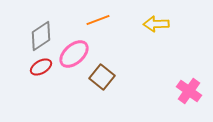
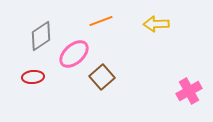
orange line: moved 3 px right, 1 px down
red ellipse: moved 8 px left, 10 px down; rotated 25 degrees clockwise
brown square: rotated 10 degrees clockwise
pink cross: rotated 25 degrees clockwise
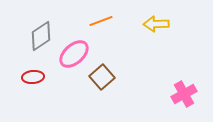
pink cross: moved 5 px left, 3 px down
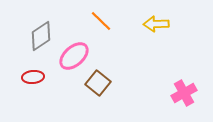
orange line: rotated 65 degrees clockwise
pink ellipse: moved 2 px down
brown square: moved 4 px left, 6 px down; rotated 10 degrees counterclockwise
pink cross: moved 1 px up
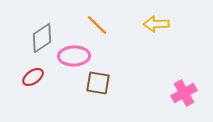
orange line: moved 4 px left, 4 px down
gray diamond: moved 1 px right, 2 px down
pink ellipse: rotated 40 degrees clockwise
red ellipse: rotated 30 degrees counterclockwise
brown square: rotated 30 degrees counterclockwise
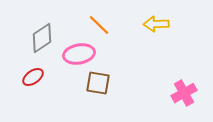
orange line: moved 2 px right
pink ellipse: moved 5 px right, 2 px up; rotated 8 degrees counterclockwise
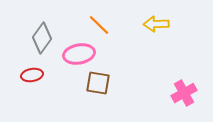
gray diamond: rotated 20 degrees counterclockwise
red ellipse: moved 1 px left, 2 px up; rotated 25 degrees clockwise
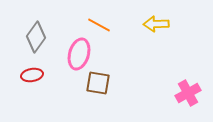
orange line: rotated 15 degrees counterclockwise
gray diamond: moved 6 px left, 1 px up
pink ellipse: rotated 64 degrees counterclockwise
pink cross: moved 4 px right
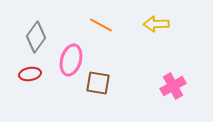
orange line: moved 2 px right
pink ellipse: moved 8 px left, 6 px down
red ellipse: moved 2 px left, 1 px up
pink cross: moved 15 px left, 7 px up
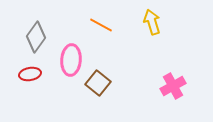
yellow arrow: moved 4 px left, 2 px up; rotated 75 degrees clockwise
pink ellipse: rotated 12 degrees counterclockwise
brown square: rotated 30 degrees clockwise
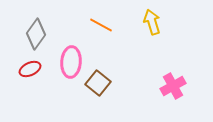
gray diamond: moved 3 px up
pink ellipse: moved 2 px down
red ellipse: moved 5 px up; rotated 15 degrees counterclockwise
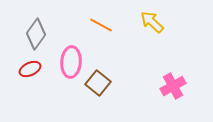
yellow arrow: rotated 30 degrees counterclockwise
